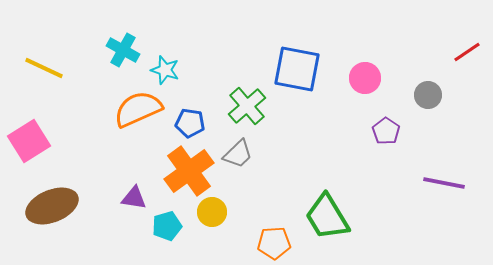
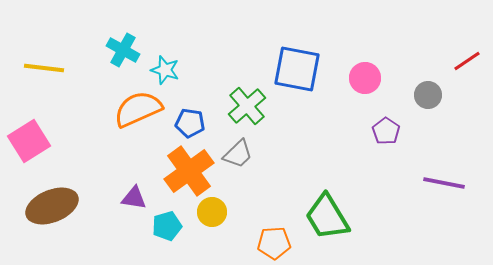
red line: moved 9 px down
yellow line: rotated 18 degrees counterclockwise
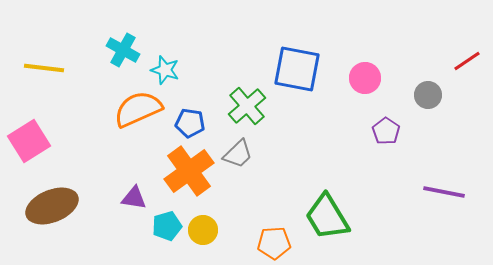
purple line: moved 9 px down
yellow circle: moved 9 px left, 18 px down
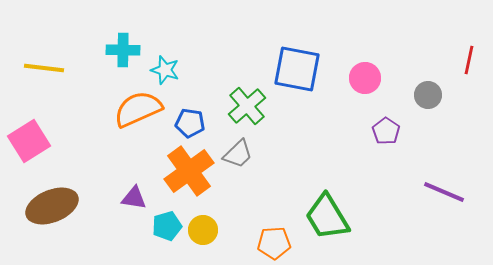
cyan cross: rotated 28 degrees counterclockwise
red line: moved 2 px right, 1 px up; rotated 44 degrees counterclockwise
purple line: rotated 12 degrees clockwise
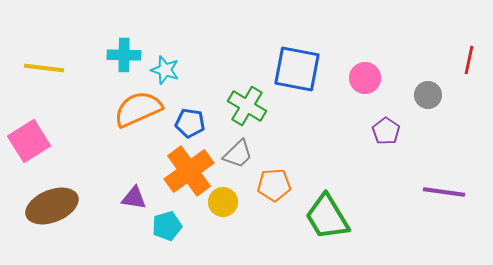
cyan cross: moved 1 px right, 5 px down
green cross: rotated 18 degrees counterclockwise
purple line: rotated 15 degrees counterclockwise
yellow circle: moved 20 px right, 28 px up
orange pentagon: moved 58 px up
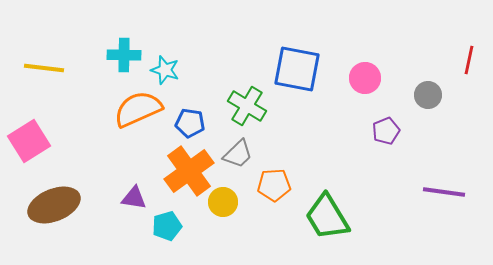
purple pentagon: rotated 16 degrees clockwise
brown ellipse: moved 2 px right, 1 px up
